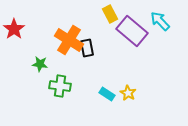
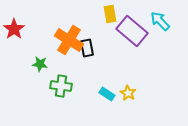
yellow rectangle: rotated 18 degrees clockwise
green cross: moved 1 px right
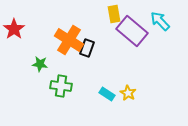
yellow rectangle: moved 4 px right
black rectangle: rotated 30 degrees clockwise
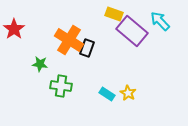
yellow rectangle: rotated 60 degrees counterclockwise
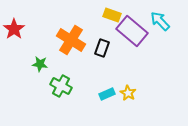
yellow rectangle: moved 2 px left, 1 px down
orange cross: moved 2 px right
black rectangle: moved 15 px right
green cross: rotated 20 degrees clockwise
cyan rectangle: rotated 56 degrees counterclockwise
